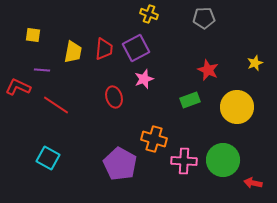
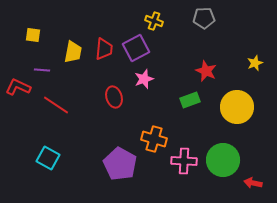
yellow cross: moved 5 px right, 7 px down
red star: moved 2 px left, 1 px down
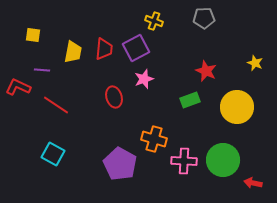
yellow star: rotated 28 degrees counterclockwise
cyan square: moved 5 px right, 4 px up
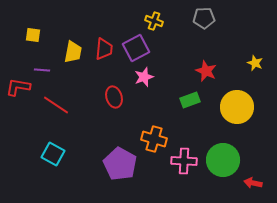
pink star: moved 2 px up
red L-shape: rotated 15 degrees counterclockwise
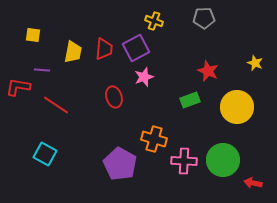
red star: moved 2 px right
cyan square: moved 8 px left
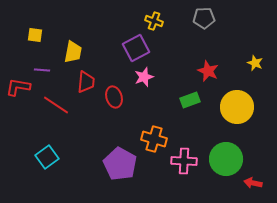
yellow square: moved 2 px right
red trapezoid: moved 18 px left, 33 px down
cyan square: moved 2 px right, 3 px down; rotated 25 degrees clockwise
green circle: moved 3 px right, 1 px up
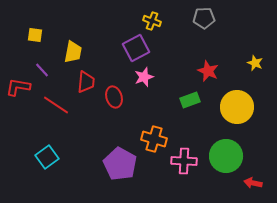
yellow cross: moved 2 px left
purple line: rotated 42 degrees clockwise
green circle: moved 3 px up
